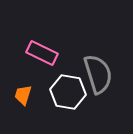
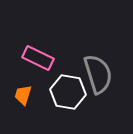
pink rectangle: moved 4 px left, 5 px down
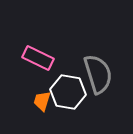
orange trapezoid: moved 19 px right, 6 px down
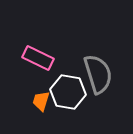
orange trapezoid: moved 1 px left
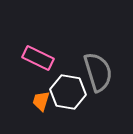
gray semicircle: moved 2 px up
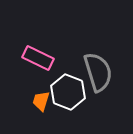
white hexagon: rotated 12 degrees clockwise
